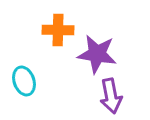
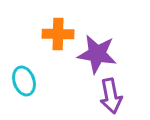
orange cross: moved 4 px down
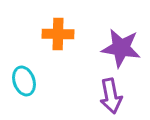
purple star: moved 24 px right, 6 px up
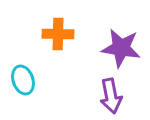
cyan ellipse: moved 1 px left, 1 px up
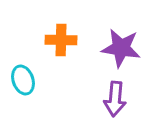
orange cross: moved 3 px right, 6 px down
purple arrow: moved 4 px right, 3 px down; rotated 16 degrees clockwise
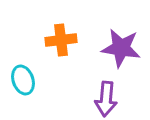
orange cross: rotated 8 degrees counterclockwise
purple arrow: moved 9 px left
